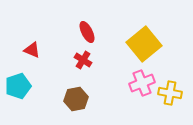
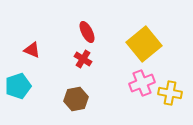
red cross: moved 1 px up
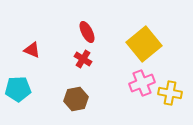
cyan pentagon: moved 3 px down; rotated 15 degrees clockwise
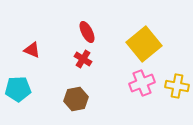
yellow cross: moved 7 px right, 7 px up
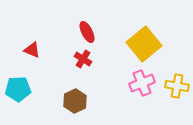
brown hexagon: moved 1 px left, 2 px down; rotated 15 degrees counterclockwise
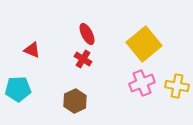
red ellipse: moved 2 px down
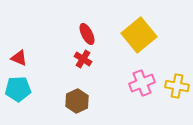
yellow square: moved 5 px left, 9 px up
red triangle: moved 13 px left, 8 px down
brown hexagon: moved 2 px right
